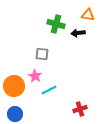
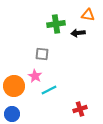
green cross: rotated 24 degrees counterclockwise
blue circle: moved 3 px left
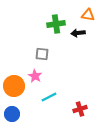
cyan line: moved 7 px down
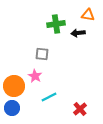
red cross: rotated 24 degrees counterclockwise
blue circle: moved 6 px up
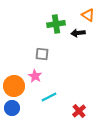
orange triangle: rotated 24 degrees clockwise
red cross: moved 1 px left, 2 px down
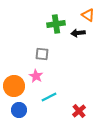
pink star: moved 1 px right
blue circle: moved 7 px right, 2 px down
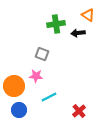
gray square: rotated 16 degrees clockwise
pink star: rotated 24 degrees counterclockwise
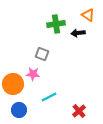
pink star: moved 3 px left, 2 px up
orange circle: moved 1 px left, 2 px up
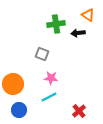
pink star: moved 18 px right, 4 px down
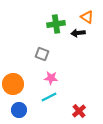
orange triangle: moved 1 px left, 2 px down
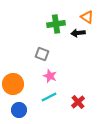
pink star: moved 1 px left, 2 px up; rotated 16 degrees clockwise
red cross: moved 1 px left, 9 px up
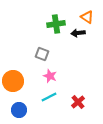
orange circle: moved 3 px up
